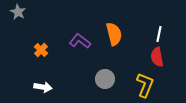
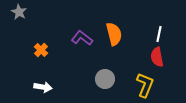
gray star: moved 1 px right
purple L-shape: moved 2 px right, 3 px up
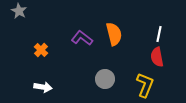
gray star: moved 1 px up
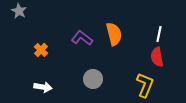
gray circle: moved 12 px left
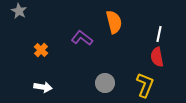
orange semicircle: moved 12 px up
gray circle: moved 12 px right, 4 px down
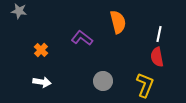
gray star: rotated 21 degrees counterclockwise
orange semicircle: moved 4 px right
gray circle: moved 2 px left, 2 px up
white arrow: moved 1 px left, 5 px up
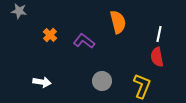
purple L-shape: moved 2 px right, 3 px down
orange cross: moved 9 px right, 15 px up
gray circle: moved 1 px left
yellow L-shape: moved 3 px left, 1 px down
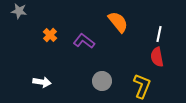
orange semicircle: rotated 25 degrees counterclockwise
